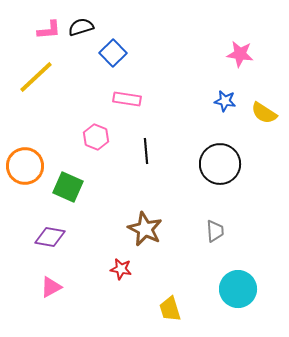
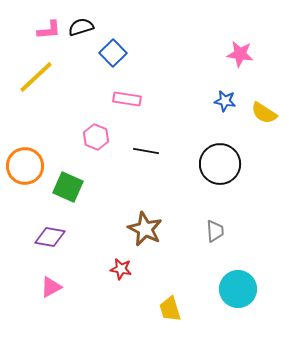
black line: rotated 75 degrees counterclockwise
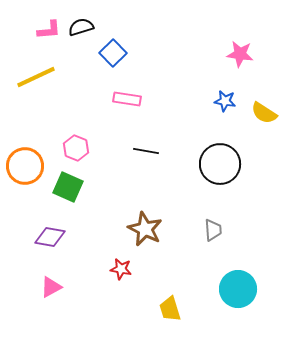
yellow line: rotated 18 degrees clockwise
pink hexagon: moved 20 px left, 11 px down
gray trapezoid: moved 2 px left, 1 px up
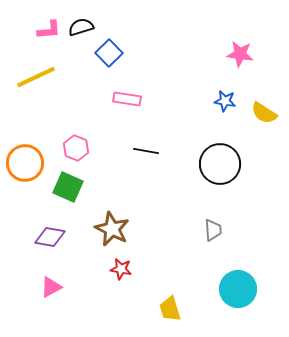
blue square: moved 4 px left
orange circle: moved 3 px up
brown star: moved 33 px left
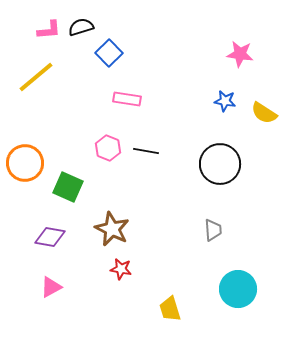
yellow line: rotated 15 degrees counterclockwise
pink hexagon: moved 32 px right
